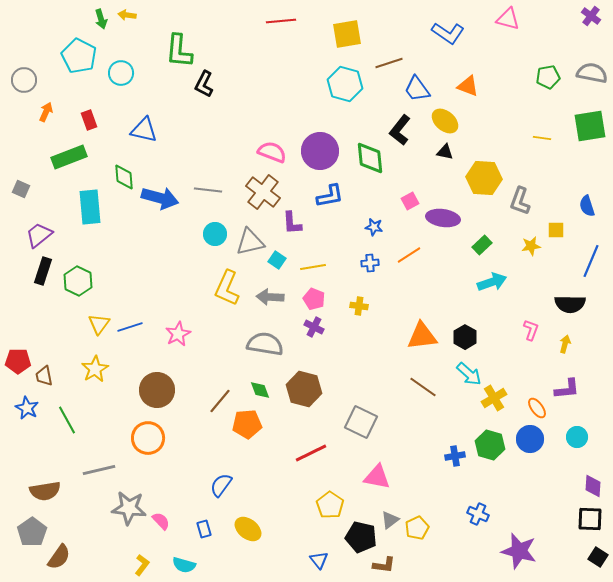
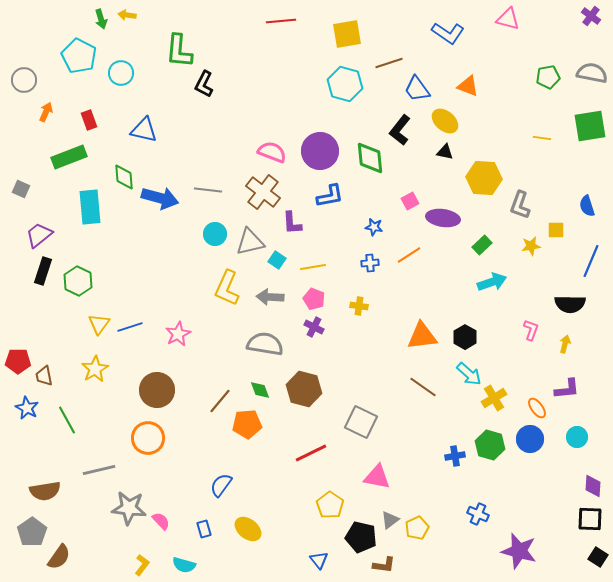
gray L-shape at (520, 201): moved 4 px down
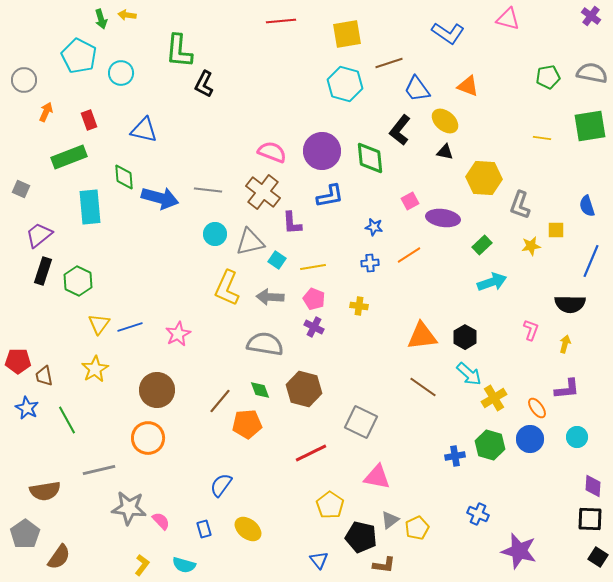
purple circle at (320, 151): moved 2 px right
gray pentagon at (32, 532): moved 7 px left, 2 px down
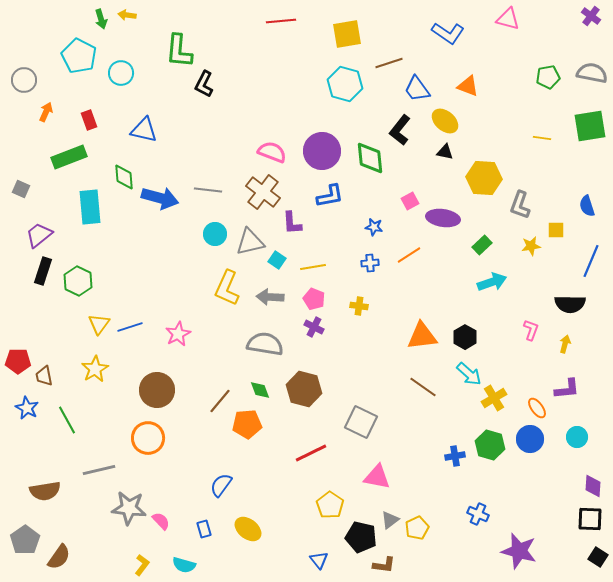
gray pentagon at (25, 534): moved 6 px down
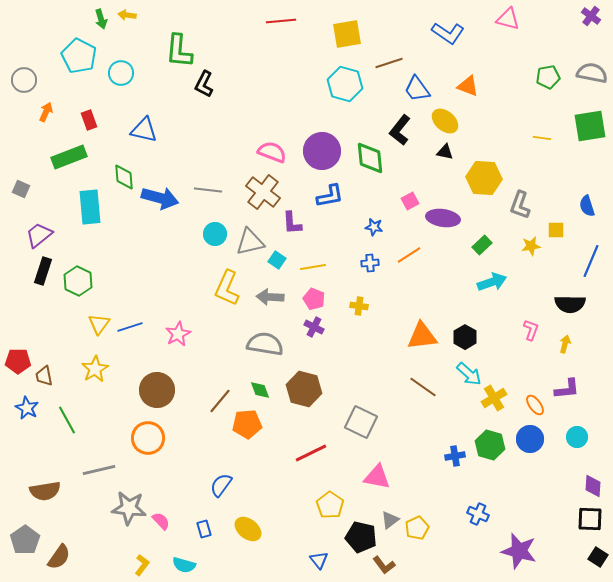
orange ellipse at (537, 408): moved 2 px left, 3 px up
brown L-shape at (384, 565): rotated 45 degrees clockwise
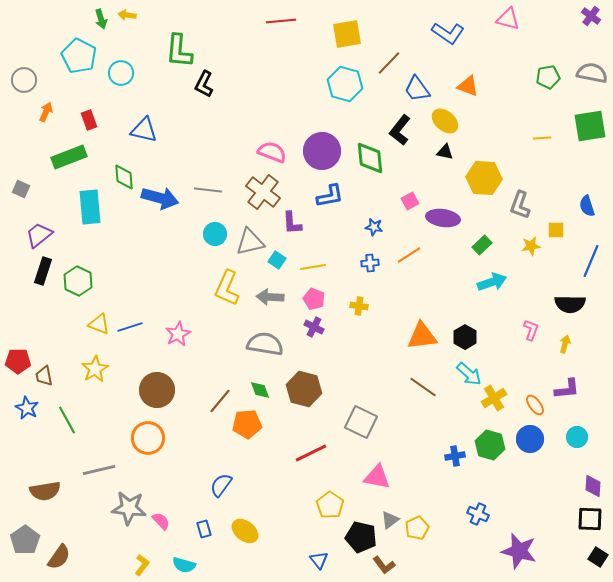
brown line at (389, 63): rotated 28 degrees counterclockwise
yellow line at (542, 138): rotated 12 degrees counterclockwise
yellow triangle at (99, 324): rotated 45 degrees counterclockwise
yellow ellipse at (248, 529): moved 3 px left, 2 px down
